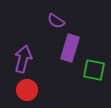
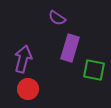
purple semicircle: moved 1 px right, 3 px up
red circle: moved 1 px right, 1 px up
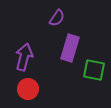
purple semicircle: rotated 90 degrees counterclockwise
purple arrow: moved 1 px right, 2 px up
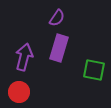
purple rectangle: moved 11 px left
red circle: moved 9 px left, 3 px down
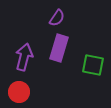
green square: moved 1 px left, 5 px up
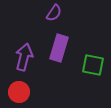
purple semicircle: moved 3 px left, 5 px up
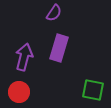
green square: moved 25 px down
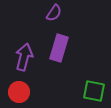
green square: moved 1 px right, 1 px down
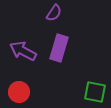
purple arrow: moved 1 px left, 6 px up; rotated 76 degrees counterclockwise
green square: moved 1 px right, 1 px down
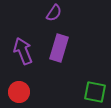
purple arrow: rotated 40 degrees clockwise
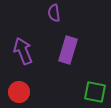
purple semicircle: rotated 138 degrees clockwise
purple rectangle: moved 9 px right, 2 px down
